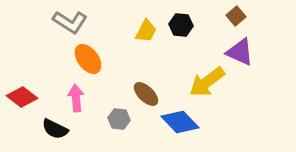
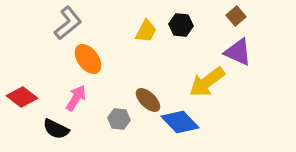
gray L-shape: moved 2 px left, 1 px down; rotated 72 degrees counterclockwise
purple triangle: moved 2 px left
brown ellipse: moved 2 px right, 6 px down
pink arrow: rotated 36 degrees clockwise
black semicircle: moved 1 px right
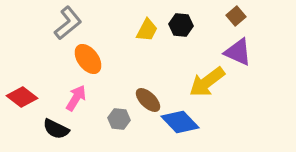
yellow trapezoid: moved 1 px right, 1 px up
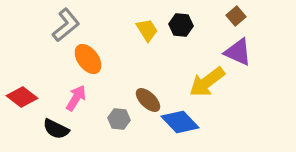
gray L-shape: moved 2 px left, 2 px down
yellow trapezoid: rotated 60 degrees counterclockwise
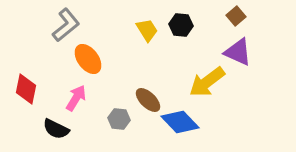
red diamond: moved 4 px right, 8 px up; rotated 64 degrees clockwise
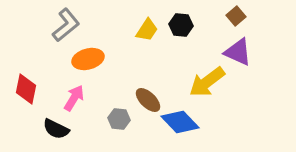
yellow trapezoid: rotated 65 degrees clockwise
orange ellipse: rotated 68 degrees counterclockwise
pink arrow: moved 2 px left
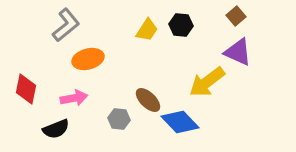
pink arrow: rotated 48 degrees clockwise
black semicircle: rotated 48 degrees counterclockwise
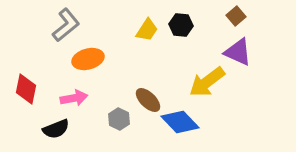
gray hexagon: rotated 20 degrees clockwise
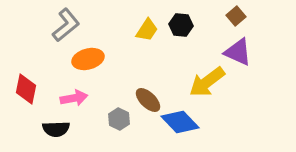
black semicircle: rotated 20 degrees clockwise
